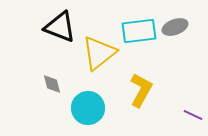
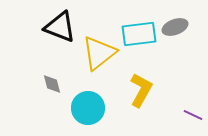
cyan rectangle: moved 3 px down
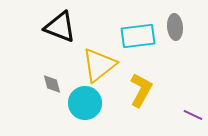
gray ellipse: rotated 75 degrees counterclockwise
cyan rectangle: moved 1 px left, 2 px down
yellow triangle: moved 12 px down
cyan circle: moved 3 px left, 5 px up
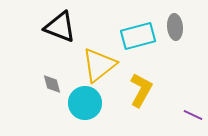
cyan rectangle: rotated 8 degrees counterclockwise
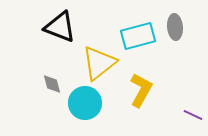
yellow triangle: moved 2 px up
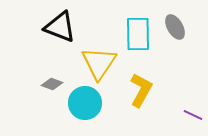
gray ellipse: rotated 25 degrees counterclockwise
cyan rectangle: moved 2 px up; rotated 76 degrees counterclockwise
yellow triangle: rotated 18 degrees counterclockwise
gray diamond: rotated 55 degrees counterclockwise
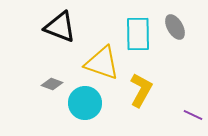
yellow triangle: moved 3 px right; rotated 45 degrees counterclockwise
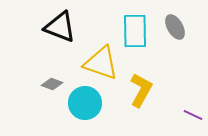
cyan rectangle: moved 3 px left, 3 px up
yellow triangle: moved 1 px left
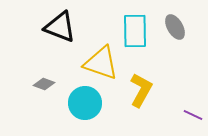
gray diamond: moved 8 px left
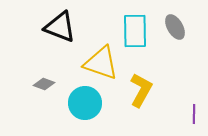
purple line: moved 1 px right, 1 px up; rotated 66 degrees clockwise
